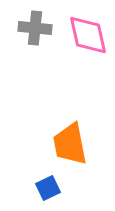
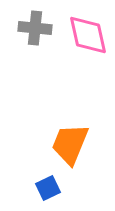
orange trapezoid: rotated 33 degrees clockwise
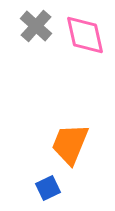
gray cross: moved 1 px right, 2 px up; rotated 36 degrees clockwise
pink diamond: moved 3 px left
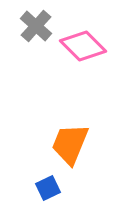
pink diamond: moved 2 px left, 11 px down; rotated 33 degrees counterclockwise
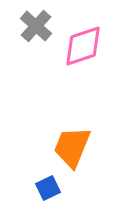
pink diamond: rotated 63 degrees counterclockwise
orange trapezoid: moved 2 px right, 3 px down
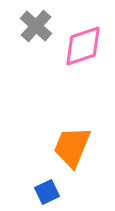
blue square: moved 1 px left, 4 px down
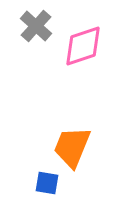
blue square: moved 9 px up; rotated 35 degrees clockwise
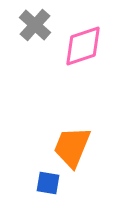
gray cross: moved 1 px left, 1 px up
blue square: moved 1 px right
